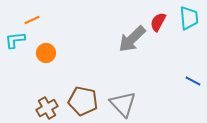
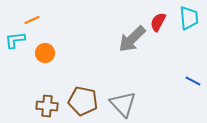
orange circle: moved 1 px left
brown cross: moved 2 px up; rotated 35 degrees clockwise
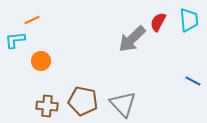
cyan trapezoid: moved 2 px down
orange circle: moved 4 px left, 8 px down
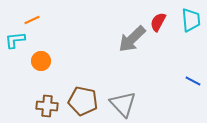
cyan trapezoid: moved 2 px right
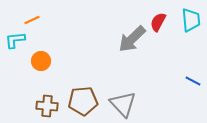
brown pentagon: rotated 16 degrees counterclockwise
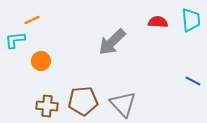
red semicircle: rotated 66 degrees clockwise
gray arrow: moved 20 px left, 3 px down
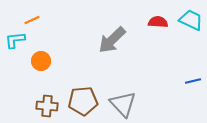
cyan trapezoid: rotated 60 degrees counterclockwise
gray arrow: moved 2 px up
blue line: rotated 42 degrees counterclockwise
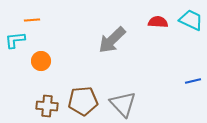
orange line: rotated 21 degrees clockwise
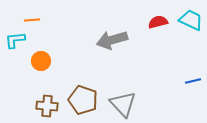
red semicircle: rotated 18 degrees counterclockwise
gray arrow: rotated 28 degrees clockwise
brown pentagon: moved 1 px up; rotated 24 degrees clockwise
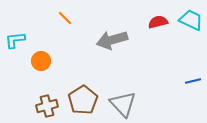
orange line: moved 33 px right, 2 px up; rotated 49 degrees clockwise
brown pentagon: rotated 20 degrees clockwise
brown cross: rotated 20 degrees counterclockwise
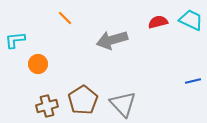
orange circle: moved 3 px left, 3 px down
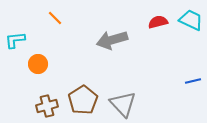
orange line: moved 10 px left
